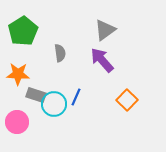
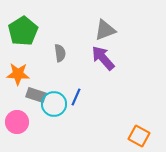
gray triangle: rotated 15 degrees clockwise
purple arrow: moved 1 px right, 2 px up
orange square: moved 12 px right, 36 px down; rotated 15 degrees counterclockwise
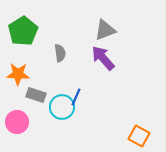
cyan circle: moved 8 px right, 3 px down
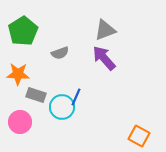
gray semicircle: rotated 78 degrees clockwise
purple arrow: moved 1 px right
pink circle: moved 3 px right
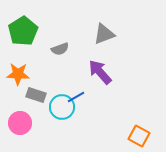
gray triangle: moved 1 px left, 4 px down
gray semicircle: moved 4 px up
purple arrow: moved 4 px left, 14 px down
blue line: rotated 36 degrees clockwise
pink circle: moved 1 px down
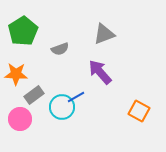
orange star: moved 2 px left
gray rectangle: moved 2 px left; rotated 54 degrees counterclockwise
pink circle: moved 4 px up
orange square: moved 25 px up
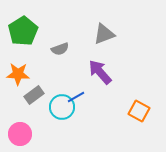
orange star: moved 2 px right
pink circle: moved 15 px down
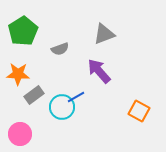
purple arrow: moved 1 px left, 1 px up
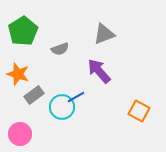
orange star: rotated 15 degrees clockwise
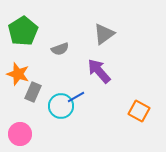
gray triangle: rotated 15 degrees counterclockwise
gray rectangle: moved 1 px left, 3 px up; rotated 30 degrees counterclockwise
cyan circle: moved 1 px left, 1 px up
